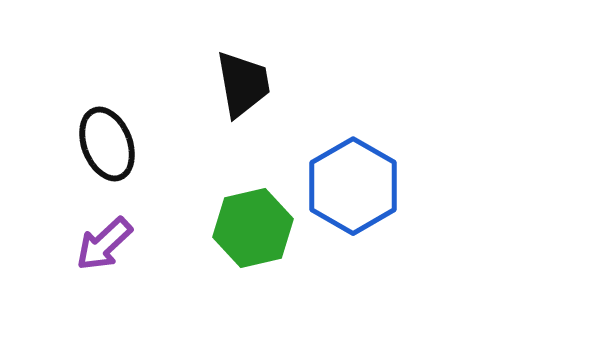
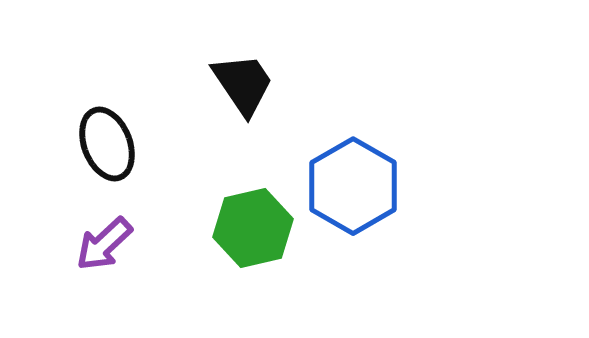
black trapezoid: rotated 24 degrees counterclockwise
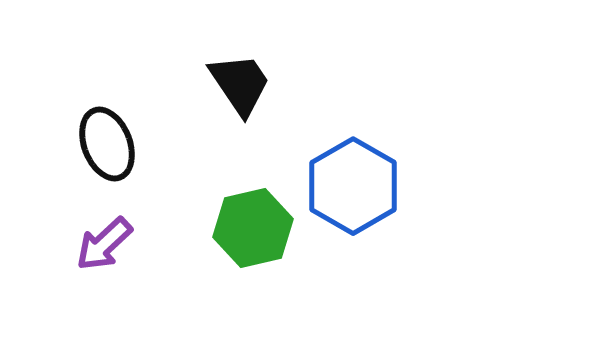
black trapezoid: moved 3 px left
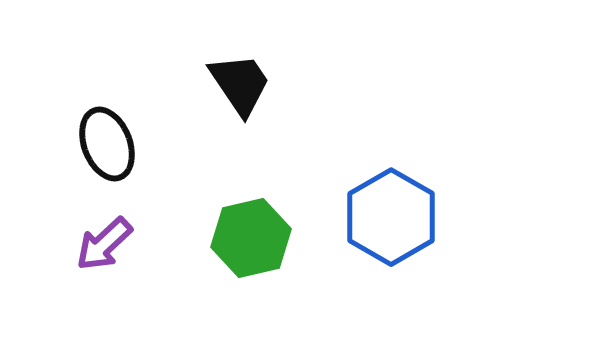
blue hexagon: moved 38 px right, 31 px down
green hexagon: moved 2 px left, 10 px down
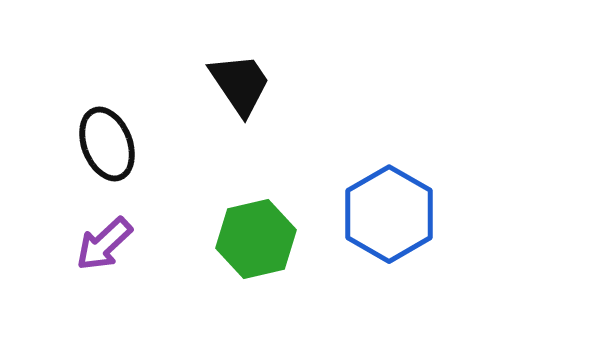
blue hexagon: moved 2 px left, 3 px up
green hexagon: moved 5 px right, 1 px down
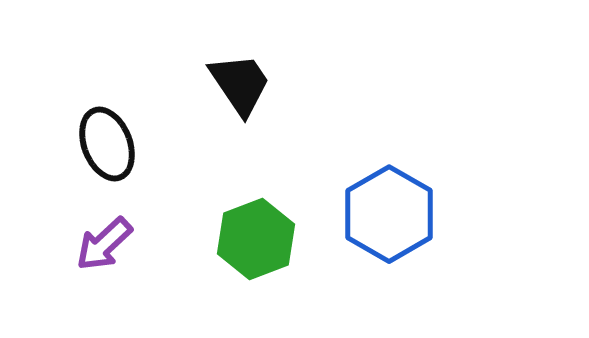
green hexagon: rotated 8 degrees counterclockwise
